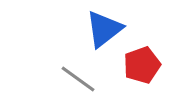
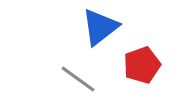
blue triangle: moved 4 px left, 2 px up
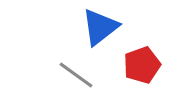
gray line: moved 2 px left, 4 px up
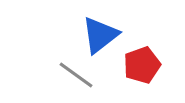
blue triangle: moved 8 px down
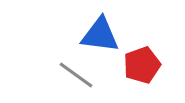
blue triangle: rotated 45 degrees clockwise
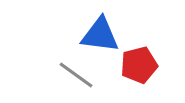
red pentagon: moved 3 px left; rotated 6 degrees clockwise
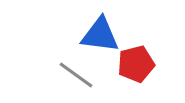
red pentagon: moved 3 px left, 1 px up
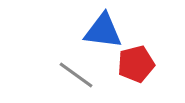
blue triangle: moved 3 px right, 4 px up
